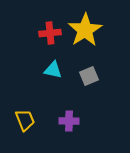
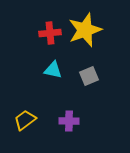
yellow star: rotated 12 degrees clockwise
yellow trapezoid: rotated 105 degrees counterclockwise
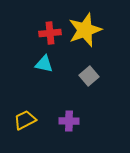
cyan triangle: moved 9 px left, 6 px up
gray square: rotated 18 degrees counterclockwise
yellow trapezoid: rotated 10 degrees clockwise
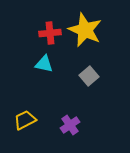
yellow star: rotated 28 degrees counterclockwise
purple cross: moved 1 px right, 4 px down; rotated 36 degrees counterclockwise
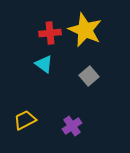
cyan triangle: rotated 24 degrees clockwise
purple cross: moved 2 px right, 1 px down
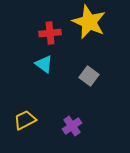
yellow star: moved 4 px right, 8 px up
gray square: rotated 12 degrees counterclockwise
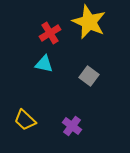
red cross: rotated 25 degrees counterclockwise
cyan triangle: rotated 24 degrees counterclockwise
yellow trapezoid: rotated 110 degrees counterclockwise
purple cross: rotated 18 degrees counterclockwise
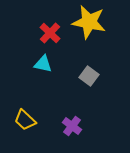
yellow star: rotated 12 degrees counterclockwise
red cross: rotated 15 degrees counterclockwise
cyan triangle: moved 1 px left
